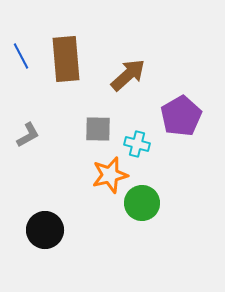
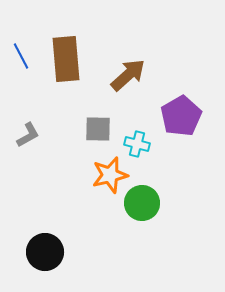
black circle: moved 22 px down
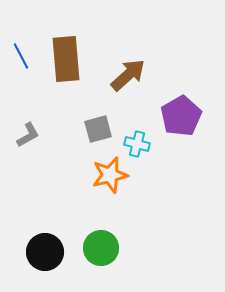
gray square: rotated 16 degrees counterclockwise
green circle: moved 41 px left, 45 px down
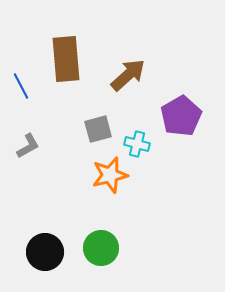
blue line: moved 30 px down
gray L-shape: moved 11 px down
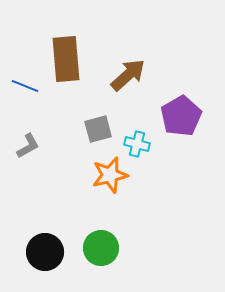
blue line: moved 4 px right; rotated 40 degrees counterclockwise
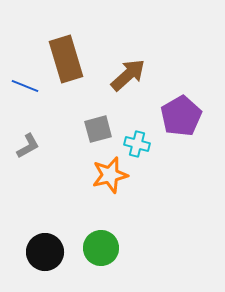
brown rectangle: rotated 12 degrees counterclockwise
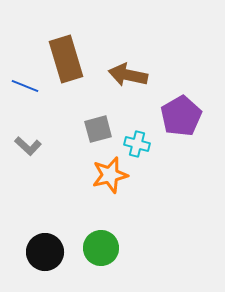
brown arrow: rotated 126 degrees counterclockwise
gray L-shape: rotated 72 degrees clockwise
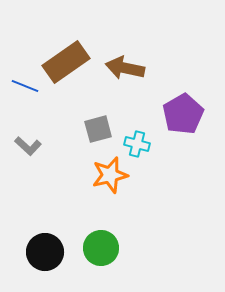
brown rectangle: moved 3 px down; rotated 72 degrees clockwise
brown arrow: moved 3 px left, 7 px up
purple pentagon: moved 2 px right, 2 px up
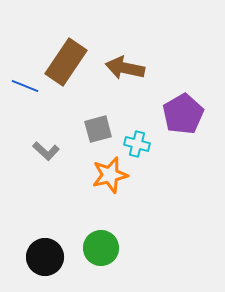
brown rectangle: rotated 21 degrees counterclockwise
gray L-shape: moved 18 px right, 5 px down
black circle: moved 5 px down
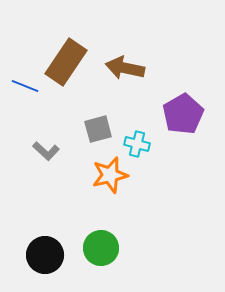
black circle: moved 2 px up
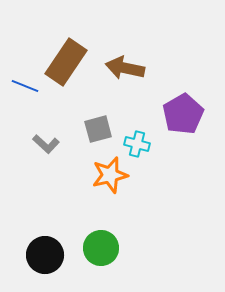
gray L-shape: moved 7 px up
